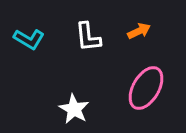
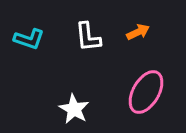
orange arrow: moved 1 px left, 1 px down
cyan L-shape: rotated 12 degrees counterclockwise
pink ellipse: moved 4 px down
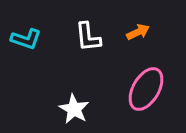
cyan L-shape: moved 3 px left
pink ellipse: moved 3 px up
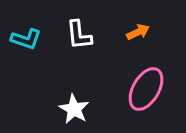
white L-shape: moved 9 px left, 2 px up
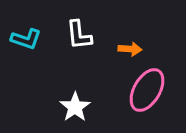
orange arrow: moved 8 px left, 17 px down; rotated 30 degrees clockwise
pink ellipse: moved 1 px right, 1 px down
white star: moved 1 px right, 2 px up; rotated 8 degrees clockwise
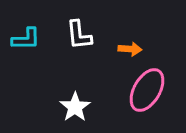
cyan L-shape: rotated 20 degrees counterclockwise
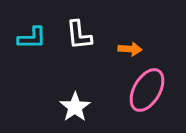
cyan L-shape: moved 6 px right, 1 px up
